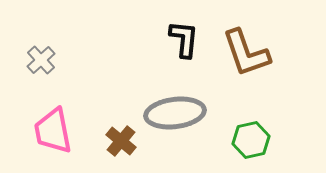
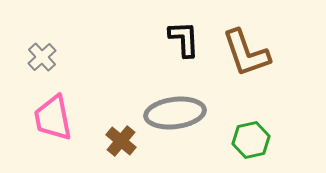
black L-shape: rotated 9 degrees counterclockwise
gray cross: moved 1 px right, 3 px up
pink trapezoid: moved 13 px up
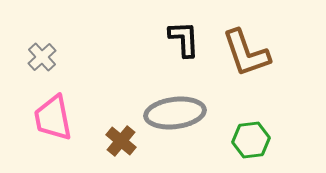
green hexagon: rotated 6 degrees clockwise
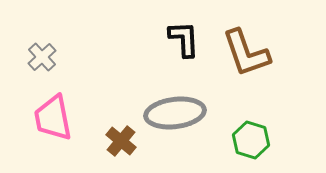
green hexagon: rotated 24 degrees clockwise
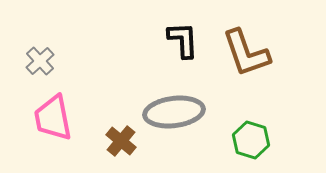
black L-shape: moved 1 px left, 1 px down
gray cross: moved 2 px left, 4 px down
gray ellipse: moved 1 px left, 1 px up
